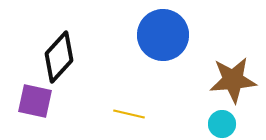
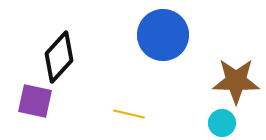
brown star: moved 3 px right, 1 px down; rotated 6 degrees clockwise
cyan circle: moved 1 px up
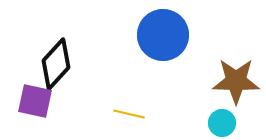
black diamond: moved 3 px left, 7 px down
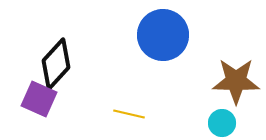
purple square: moved 4 px right, 2 px up; rotated 12 degrees clockwise
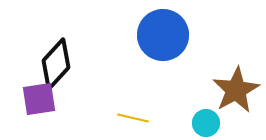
brown star: moved 9 px down; rotated 30 degrees counterclockwise
purple square: rotated 33 degrees counterclockwise
yellow line: moved 4 px right, 4 px down
cyan circle: moved 16 px left
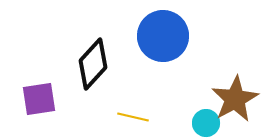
blue circle: moved 1 px down
black diamond: moved 37 px right
brown star: moved 1 px left, 9 px down
yellow line: moved 1 px up
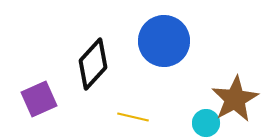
blue circle: moved 1 px right, 5 px down
purple square: rotated 15 degrees counterclockwise
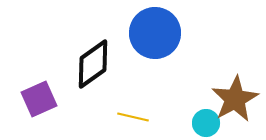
blue circle: moved 9 px left, 8 px up
black diamond: rotated 12 degrees clockwise
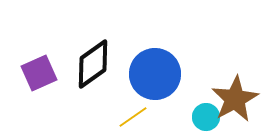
blue circle: moved 41 px down
purple square: moved 26 px up
yellow line: rotated 48 degrees counterclockwise
cyan circle: moved 6 px up
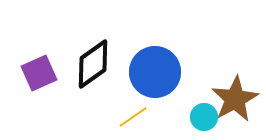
blue circle: moved 2 px up
cyan circle: moved 2 px left
